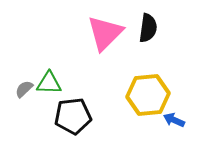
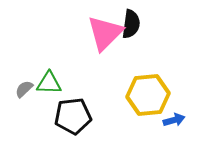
black semicircle: moved 17 px left, 4 px up
blue arrow: rotated 140 degrees clockwise
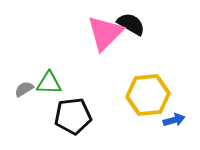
black semicircle: rotated 68 degrees counterclockwise
gray semicircle: rotated 12 degrees clockwise
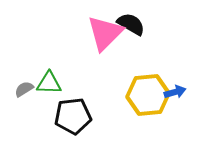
blue arrow: moved 1 px right, 28 px up
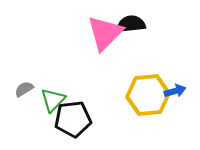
black semicircle: rotated 36 degrees counterclockwise
green triangle: moved 4 px right, 17 px down; rotated 48 degrees counterclockwise
blue arrow: moved 1 px up
black pentagon: moved 3 px down
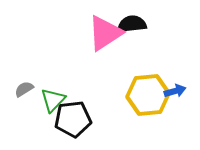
black semicircle: moved 1 px right
pink triangle: rotated 12 degrees clockwise
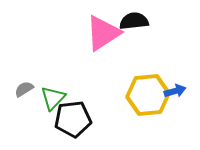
black semicircle: moved 2 px right, 3 px up
pink triangle: moved 2 px left
green triangle: moved 2 px up
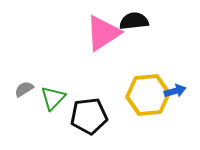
black pentagon: moved 16 px right, 3 px up
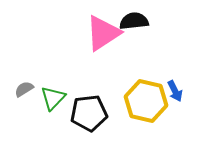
blue arrow: rotated 80 degrees clockwise
yellow hexagon: moved 2 px left, 6 px down; rotated 18 degrees clockwise
black pentagon: moved 3 px up
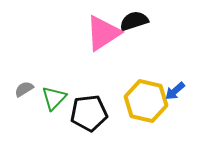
black semicircle: rotated 12 degrees counterclockwise
blue arrow: rotated 75 degrees clockwise
green triangle: moved 1 px right
